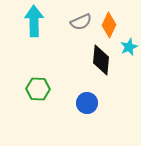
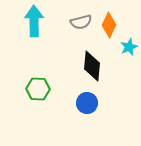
gray semicircle: rotated 10 degrees clockwise
black diamond: moved 9 px left, 6 px down
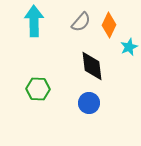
gray semicircle: rotated 35 degrees counterclockwise
black diamond: rotated 12 degrees counterclockwise
blue circle: moved 2 px right
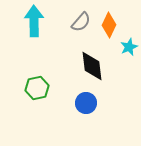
green hexagon: moved 1 px left, 1 px up; rotated 15 degrees counterclockwise
blue circle: moved 3 px left
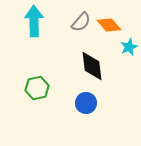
orange diamond: rotated 65 degrees counterclockwise
